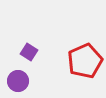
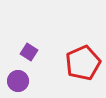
red pentagon: moved 2 px left, 2 px down
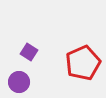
purple circle: moved 1 px right, 1 px down
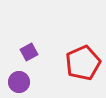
purple square: rotated 30 degrees clockwise
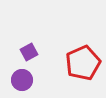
purple circle: moved 3 px right, 2 px up
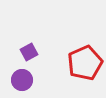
red pentagon: moved 2 px right
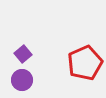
purple square: moved 6 px left, 2 px down; rotated 12 degrees counterclockwise
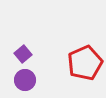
purple circle: moved 3 px right
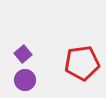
red pentagon: moved 3 px left; rotated 16 degrees clockwise
